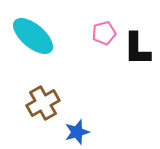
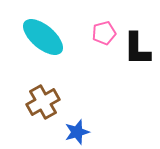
cyan ellipse: moved 10 px right, 1 px down
brown cross: moved 1 px up
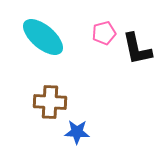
black L-shape: rotated 12 degrees counterclockwise
brown cross: moved 7 px right; rotated 32 degrees clockwise
blue star: rotated 20 degrees clockwise
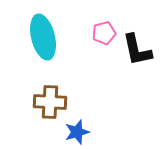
cyan ellipse: rotated 36 degrees clockwise
black L-shape: moved 1 px down
blue star: rotated 20 degrees counterclockwise
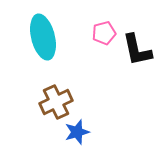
brown cross: moved 6 px right; rotated 28 degrees counterclockwise
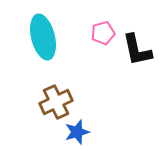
pink pentagon: moved 1 px left
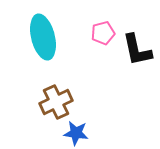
blue star: moved 1 px left, 1 px down; rotated 25 degrees clockwise
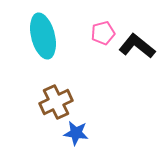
cyan ellipse: moved 1 px up
black L-shape: moved 4 px up; rotated 141 degrees clockwise
